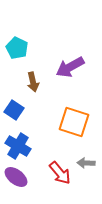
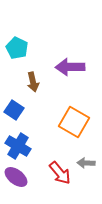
purple arrow: rotated 28 degrees clockwise
orange square: rotated 12 degrees clockwise
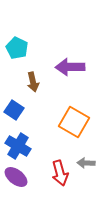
red arrow: rotated 25 degrees clockwise
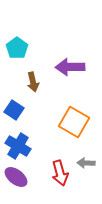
cyan pentagon: rotated 10 degrees clockwise
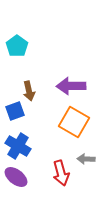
cyan pentagon: moved 2 px up
purple arrow: moved 1 px right, 19 px down
brown arrow: moved 4 px left, 9 px down
blue square: moved 1 px right, 1 px down; rotated 36 degrees clockwise
gray arrow: moved 4 px up
red arrow: moved 1 px right
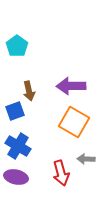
purple ellipse: rotated 25 degrees counterclockwise
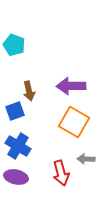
cyan pentagon: moved 3 px left, 1 px up; rotated 15 degrees counterclockwise
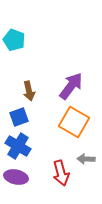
cyan pentagon: moved 5 px up
purple arrow: rotated 128 degrees clockwise
blue square: moved 4 px right, 6 px down
